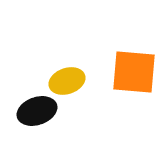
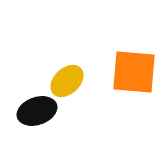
yellow ellipse: rotated 24 degrees counterclockwise
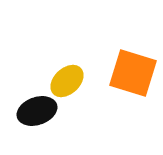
orange square: moved 1 px left, 1 px down; rotated 12 degrees clockwise
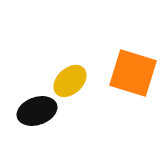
yellow ellipse: moved 3 px right
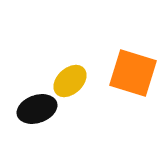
black ellipse: moved 2 px up
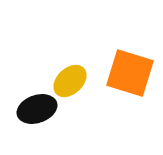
orange square: moved 3 px left
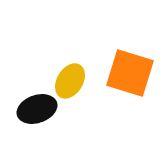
yellow ellipse: rotated 16 degrees counterclockwise
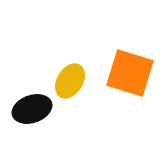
black ellipse: moved 5 px left
